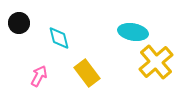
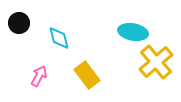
yellow rectangle: moved 2 px down
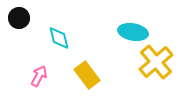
black circle: moved 5 px up
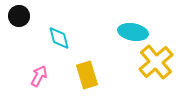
black circle: moved 2 px up
yellow rectangle: rotated 20 degrees clockwise
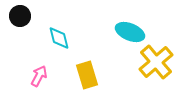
black circle: moved 1 px right
cyan ellipse: moved 3 px left; rotated 12 degrees clockwise
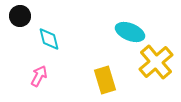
cyan diamond: moved 10 px left, 1 px down
yellow rectangle: moved 18 px right, 5 px down
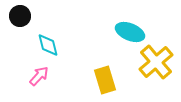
cyan diamond: moved 1 px left, 6 px down
pink arrow: rotated 15 degrees clockwise
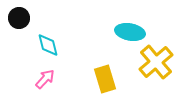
black circle: moved 1 px left, 2 px down
cyan ellipse: rotated 12 degrees counterclockwise
pink arrow: moved 6 px right, 3 px down
yellow rectangle: moved 1 px up
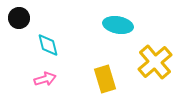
cyan ellipse: moved 12 px left, 7 px up
yellow cross: moved 1 px left
pink arrow: rotated 30 degrees clockwise
